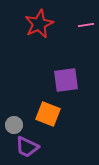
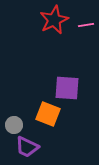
red star: moved 15 px right, 4 px up
purple square: moved 1 px right, 8 px down; rotated 12 degrees clockwise
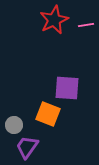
purple trapezoid: rotated 100 degrees clockwise
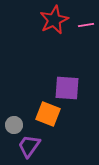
purple trapezoid: moved 2 px right, 1 px up
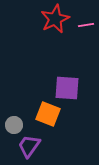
red star: moved 1 px right, 1 px up
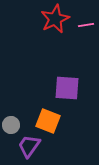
orange square: moved 7 px down
gray circle: moved 3 px left
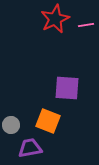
purple trapezoid: moved 1 px right, 2 px down; rotated 45 degrees clockwise
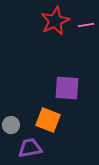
red star: moved 2 px down
orange square: moved 1 px up
